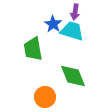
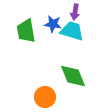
blue star: rotated 24 degrees counterclockwise
green trapezoid: moved 7 px left, 18 px up
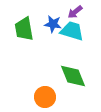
purple arrow: rotated 42 degrees clockwise
green trapezoid: moved 2 px left, 2 px up
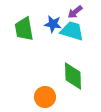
green diamond: rotated 20 degrees clockwise
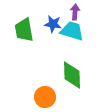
purple arrow: rotated 133 degrees clockwise
green trapezoid: moved 1 px down
green diamond: moved 1 px left, 1 px up
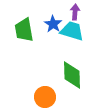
blue star: rotated 24 degrees clockwise
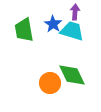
green diamond: rotated 24 degrees counterclockwise
orange circle: moved 5 px right, 14 px up
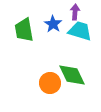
cyan trapezoid: moved 8 px right
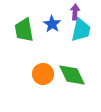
blue star: moved 1 px left
cyan trapezoid: moved 1 px right, 1 px up; rotated 85 degrees clockwise
orange circle: moved 7 px left, 9 px up
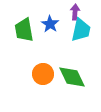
blue star: moved 2 px left
green diamond: moved 2 px down
